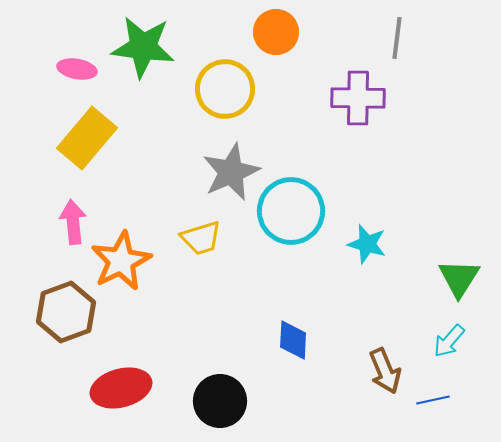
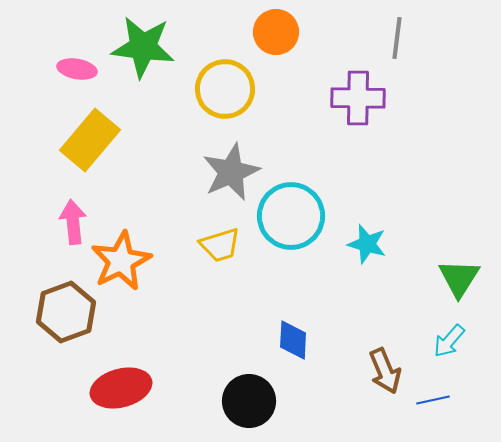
yellow rectangle: moved 3 px right, 2 px down
cyan circle: moved 5 px down
yellow trapezoid: moved 19 px right, 7 px down
black circle: moved 29 px right
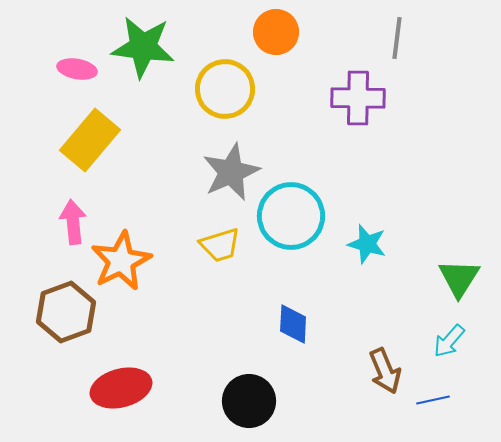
blue diamond: moved 16 px up
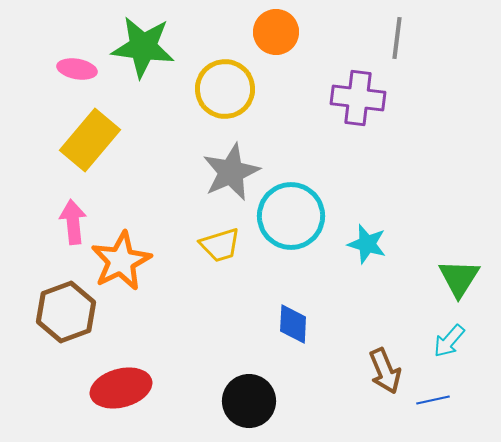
purple cross: rotated 6 degrees clockwise
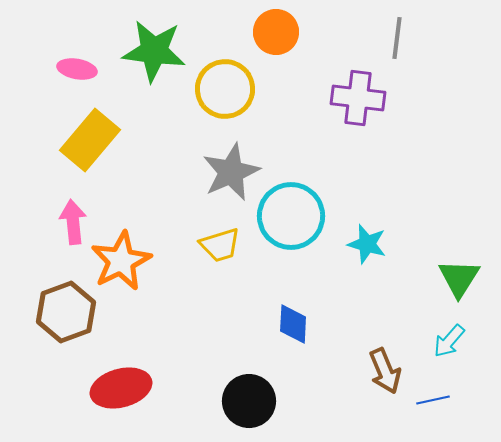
green star: moved 11 px right, 4 px down
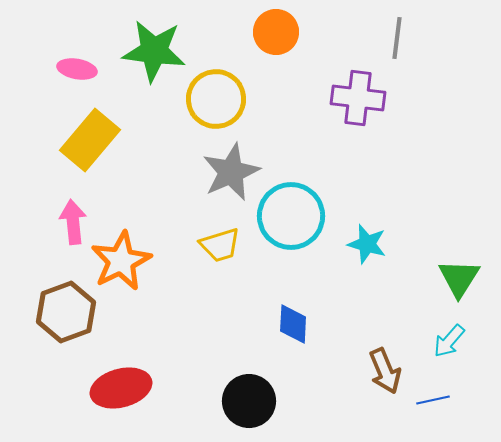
yellow circle: moved 9 px left, 10 px down
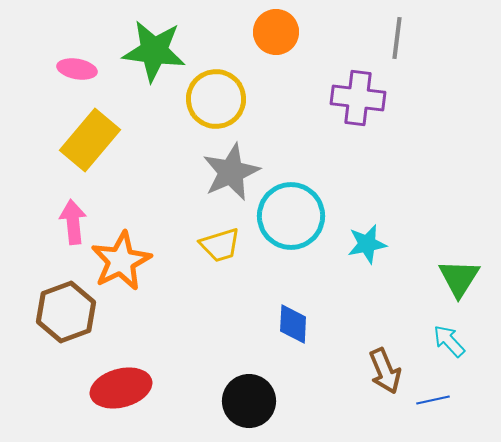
cyan star: rotated 27 degrees counterclockwise
cyan arrow: rotated 96 degrees clockwise
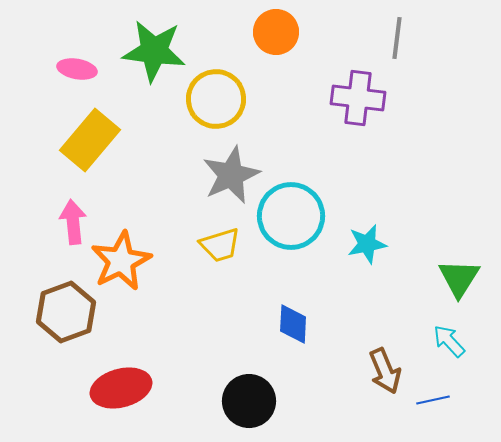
gray star: moved 3 px down
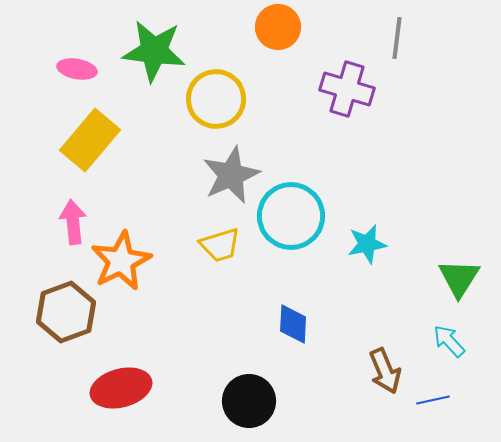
orange circle: moved 2 px right, 5 px up
purple cross: moved 11 px left, 9 px up; rotated 10 degrees clockwise
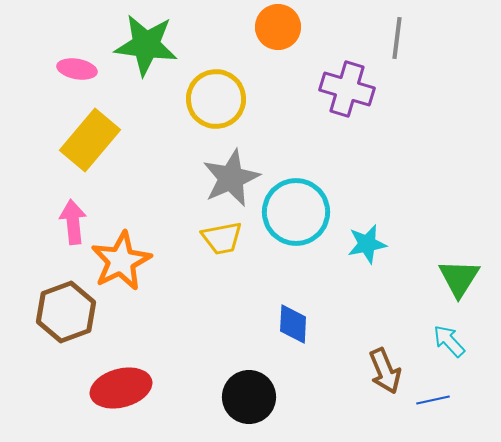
green star: moved 8 px left, 6 px up
gray star: moved 3 px down
cyan circle: moved 5 px right, 4 px up
yellow trapezoid: moved 2 px right, 7 px up; rotated 6 degrees clockwise
black circle: moved 4 px up
